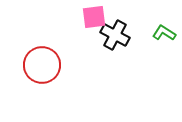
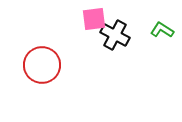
pink square: moved 2 px down
green L-shape: moved 2 px left, 3 px up
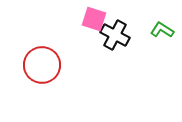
pink square: rotated 25 degrees clockwise
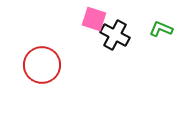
green L-shape: moved 1 px left, 1 px up; rotated 10 degrees counterclockwise
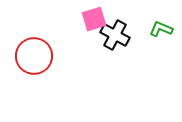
pink square: rotated 35 degrees counterclockwise
red circle: moved 8 px left, 9 px up
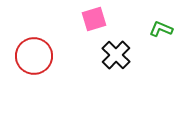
black cross: moved 1 px right, 20 px down; rotated 16 degrees clockwise
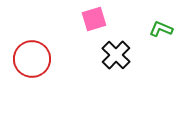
red circle: moved 2 px left, 3 px down
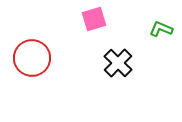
black cross: moved 2 px right, 8 px down
red circle: moved 1 px up
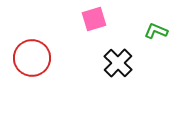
green L-shape: moved 5 px left, 2 px down
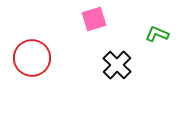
green L-shape: moved 1 px right, 3 px down
black cross: moved 1 px left, 2 px down
